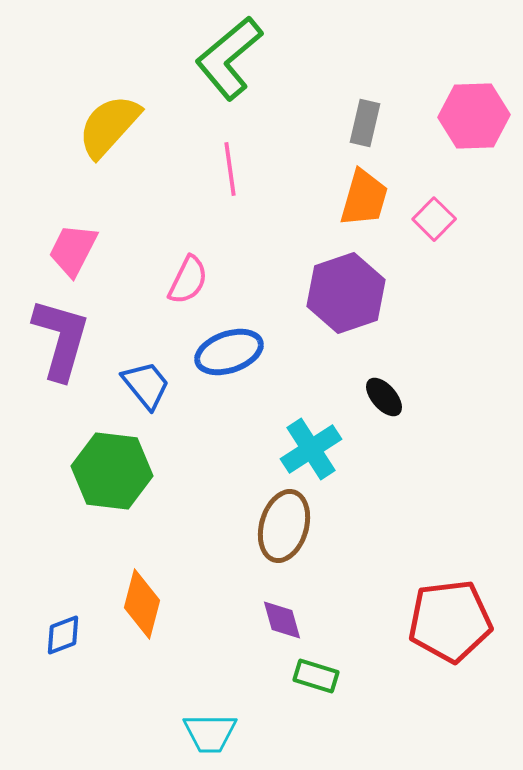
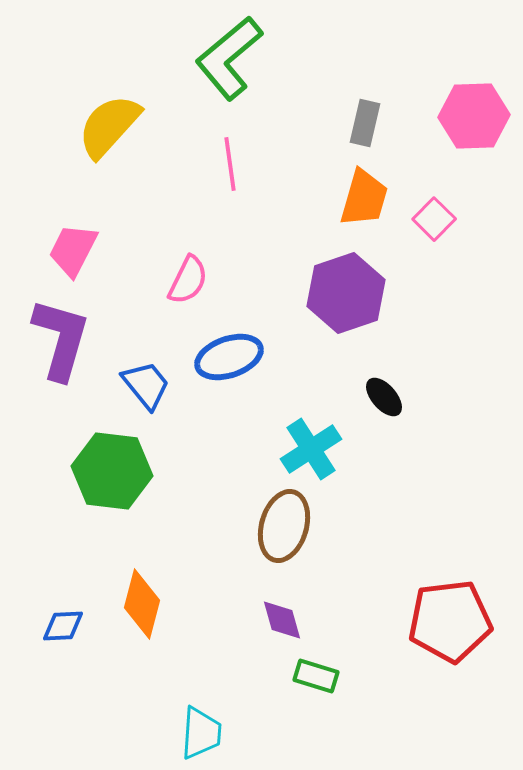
pink line: moved 5 px up
blue ellipse: moved 5 px down
blue diamond: moved 9 px up; rotated 18 degrees clockwise
cyan trapezoid: moved 9 px left; rotated 86 degrees counterclockwise
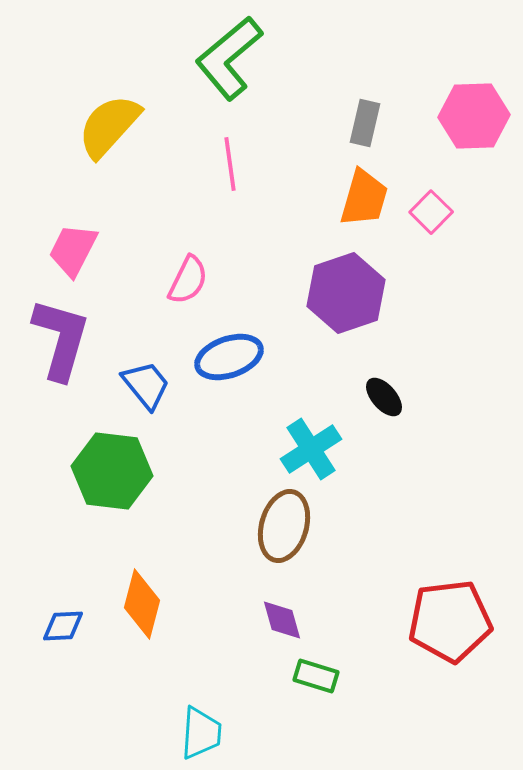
pink square: moved 3 px left, 7 px up
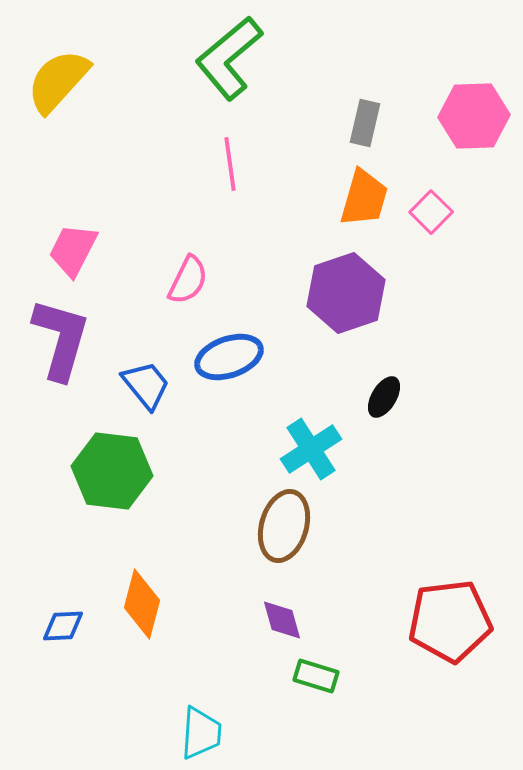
yellow semicircle: moved 51 px left, 45 px up
black ellipse: rotated 72 degrees clockwise
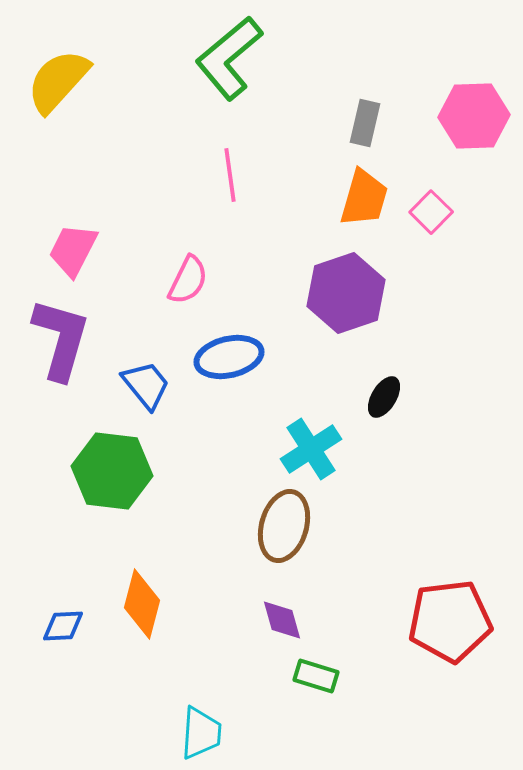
pink line: moved 11 px down
blue ellipse: rotated 6 degrees clockwise
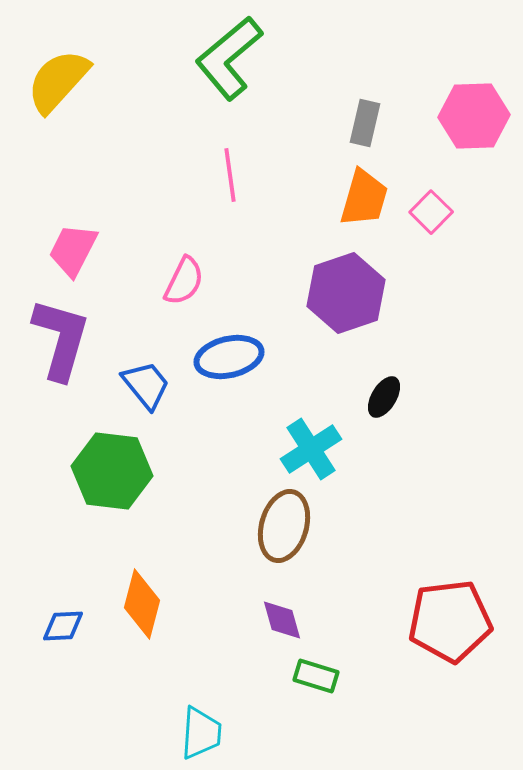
pink semicircle: moved 4 px left, 1 px down
